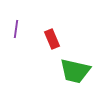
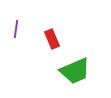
green trapezoid: rotated 36 degrees counterclockwise
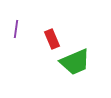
green trapezoid: moved 9 px up
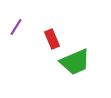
purple line: moved 2 px up; rotated 24 degrees clockwise
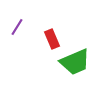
purple line: moved 1 px right
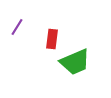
red rectangle: rotated 30 degrees clockwise
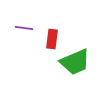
purple line: moved 7 px right, 1 px down; rotated 66 degrees clockwise
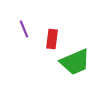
purple line: moved 1 px down; rotated 60 degrees clockwise
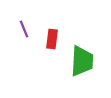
green trapezoid: moved 7 px right, 1 px up; rotated 64 degrees counterclockwise
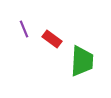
red rectangle: rotated 60 degrees counterclockwise
